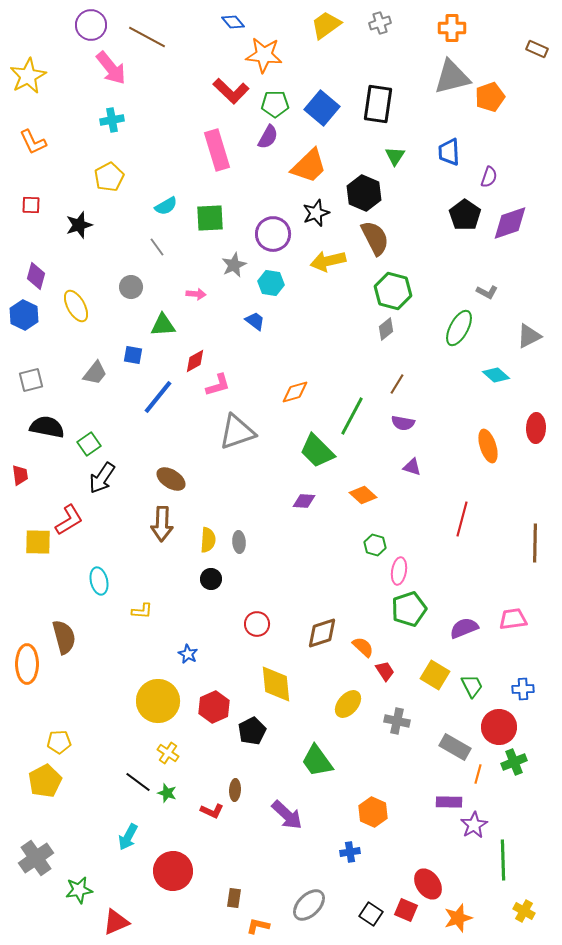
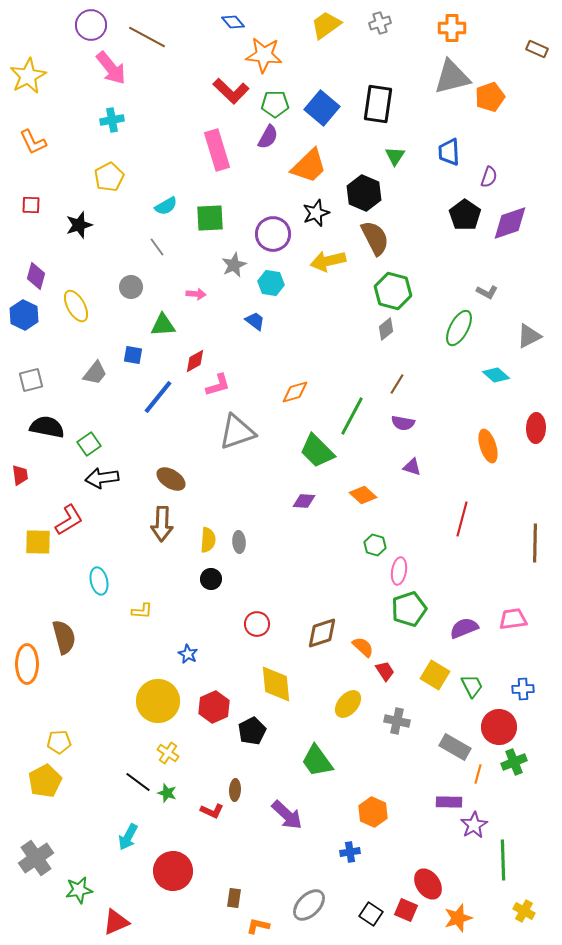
black arrow at (102, 478): rotated 48 degrees clockwise
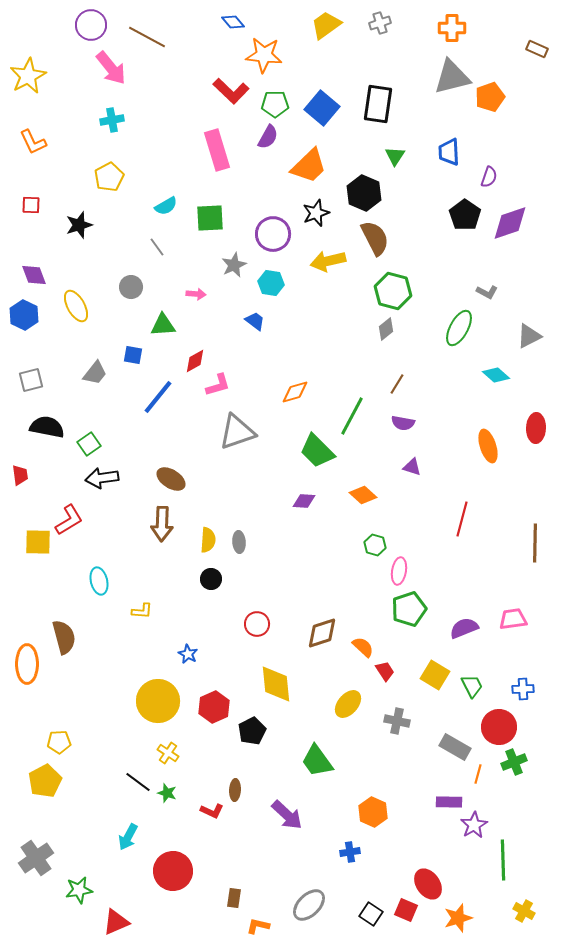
purple diamond at (36, 276): moved 2 px left, 1 px up; rotated 36 degrees counterclockwise
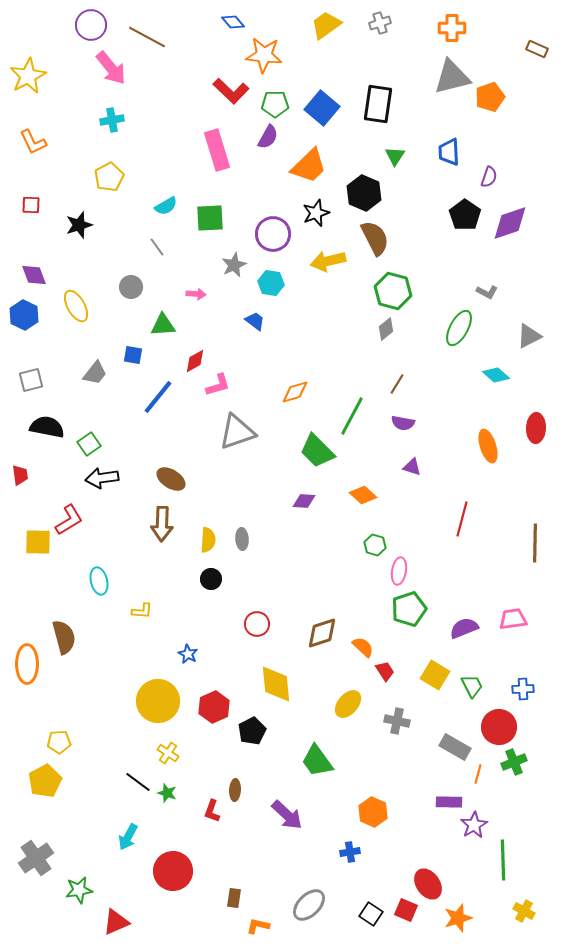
gray ellipse at (239, 542): moved 3 px right, 3 px up
red L-shape at (212, 811): rotated 85 degrees clockwise
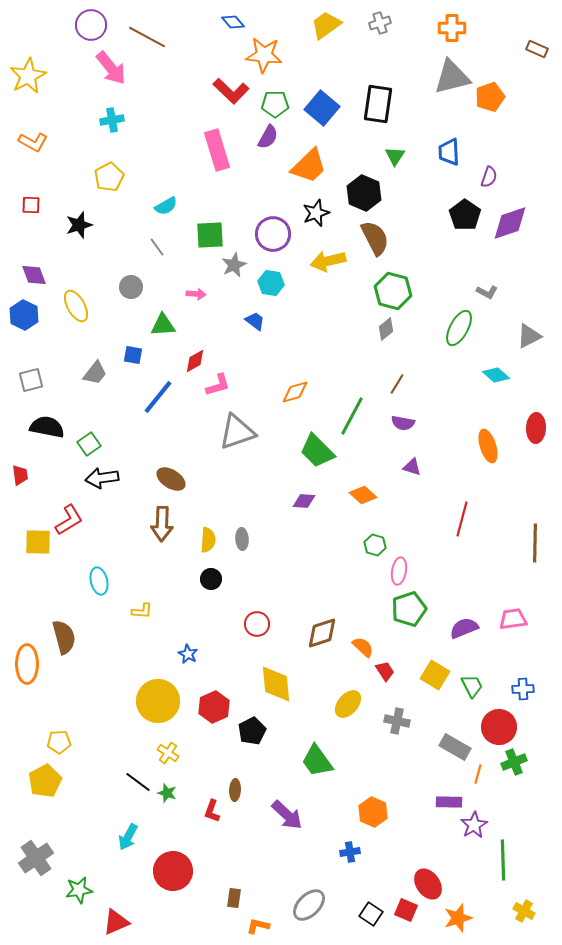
orange L-shape at (33, 142): rotated 36 degrees counterclockwise
green square at (210, 218): moved 17 px down
